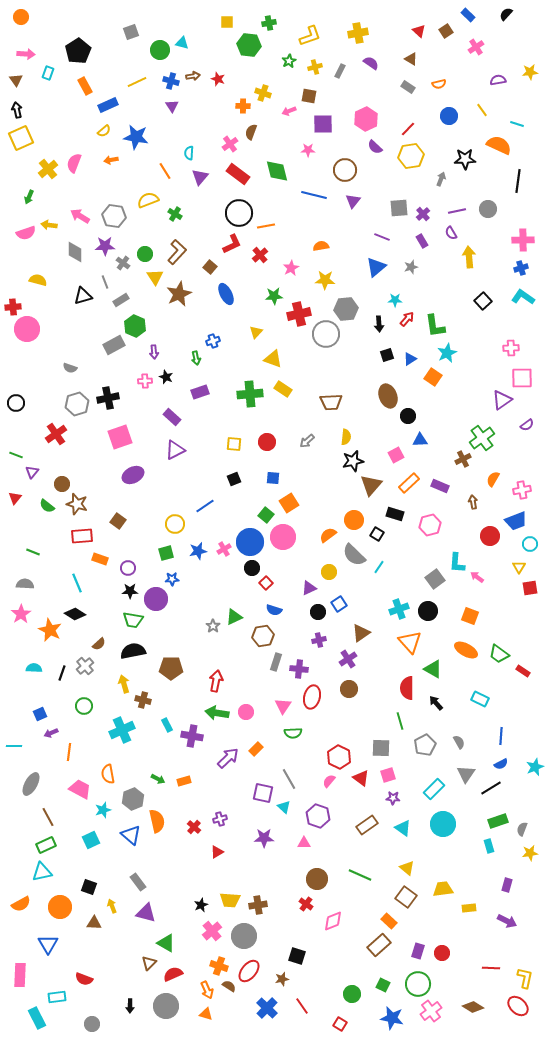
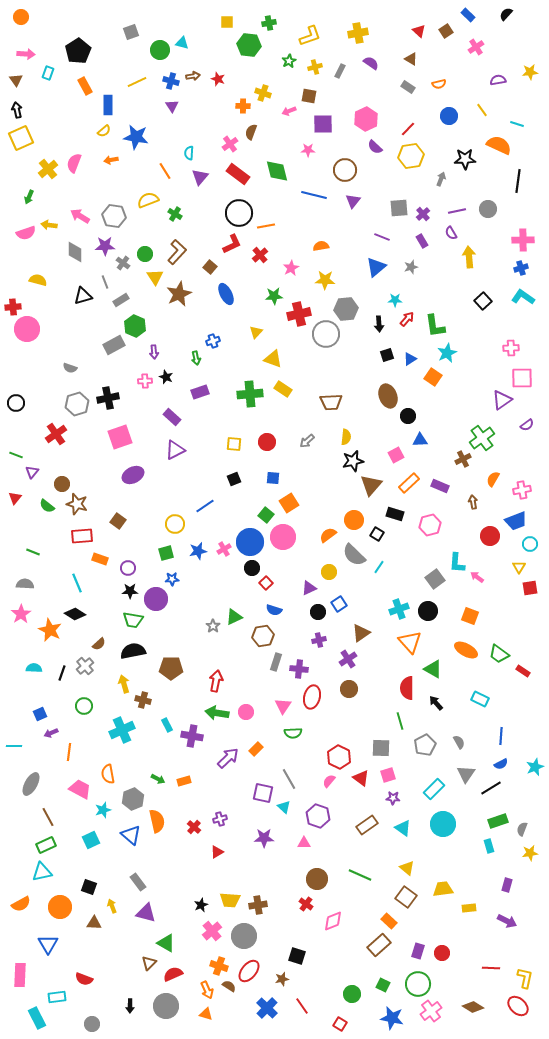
blue rectangle at (108, 105): rotated 66 degrees counterclockwise
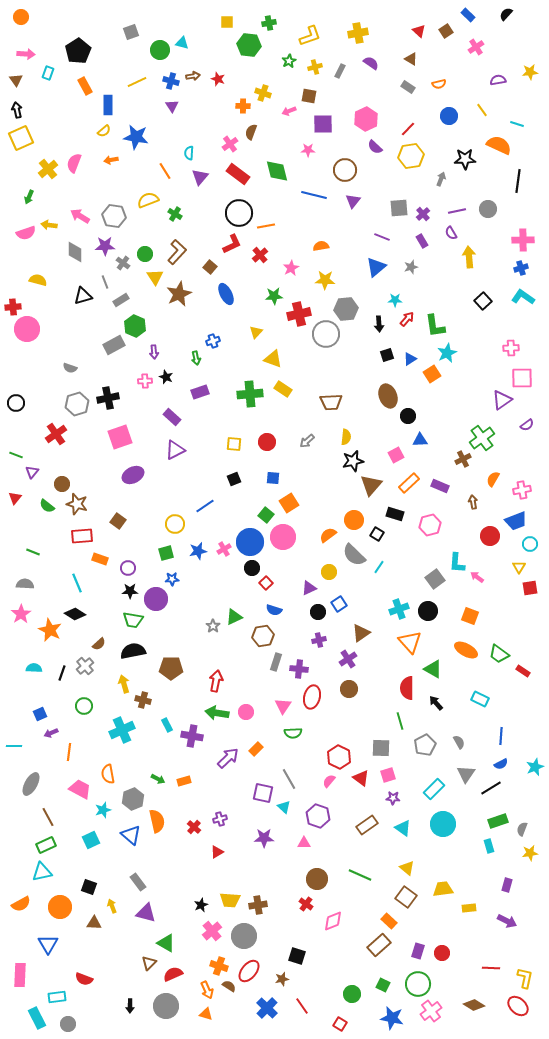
orange square at (433, 377): moved 1 px left, 3 px up; rotated 24 degrees clockwise
brown diamond at (473, 1007): moved 1 px right, 2 px up
gray circle at (92, 1024): moved 24 px left
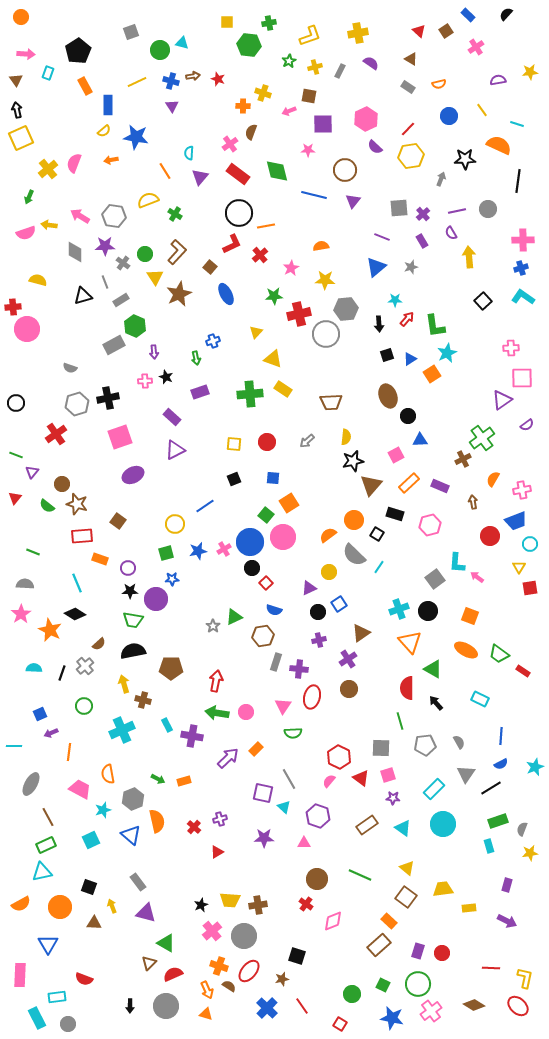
gray pentagon at (425, 745): rotated 20 degrees clockwise
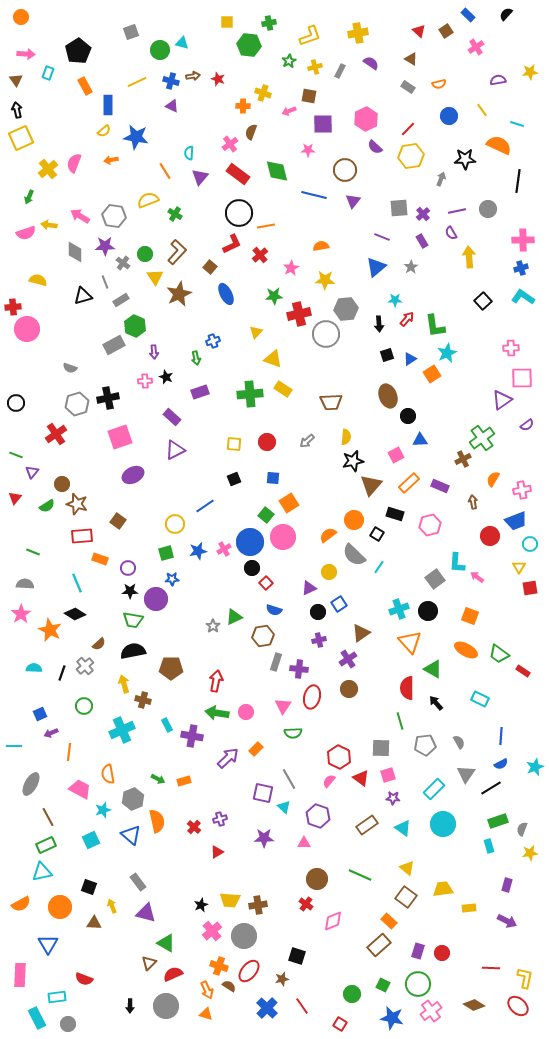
purple triangle at (172, 106): rotated 32 degrees counterclockwise
gray star at (411, 267): rotated 16 degrees counterclockwise
green semicircle at (47, 506): rotated 70 degrees counterclockwise
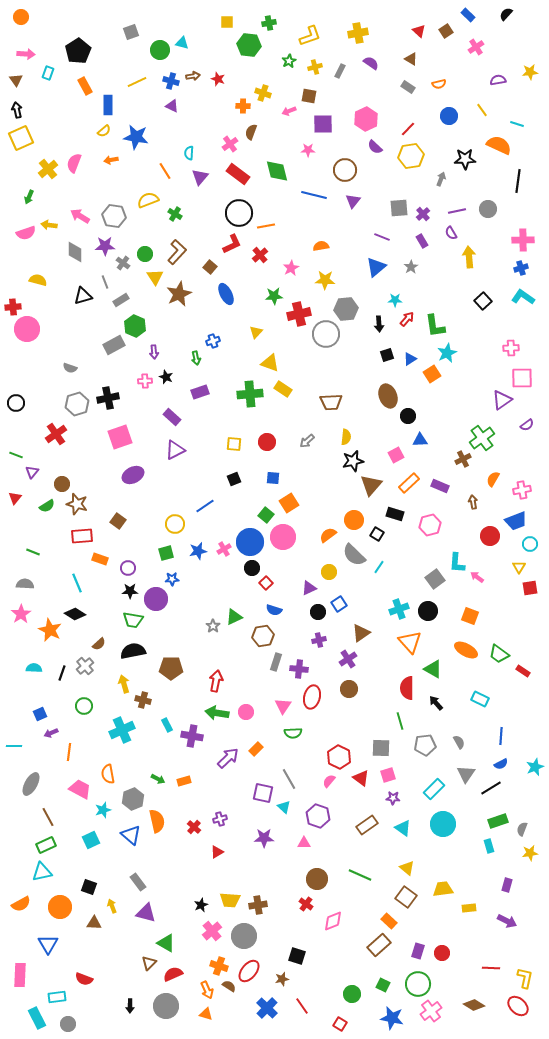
yellow triangle at (273, 359): moved 3 px left, 4 px down
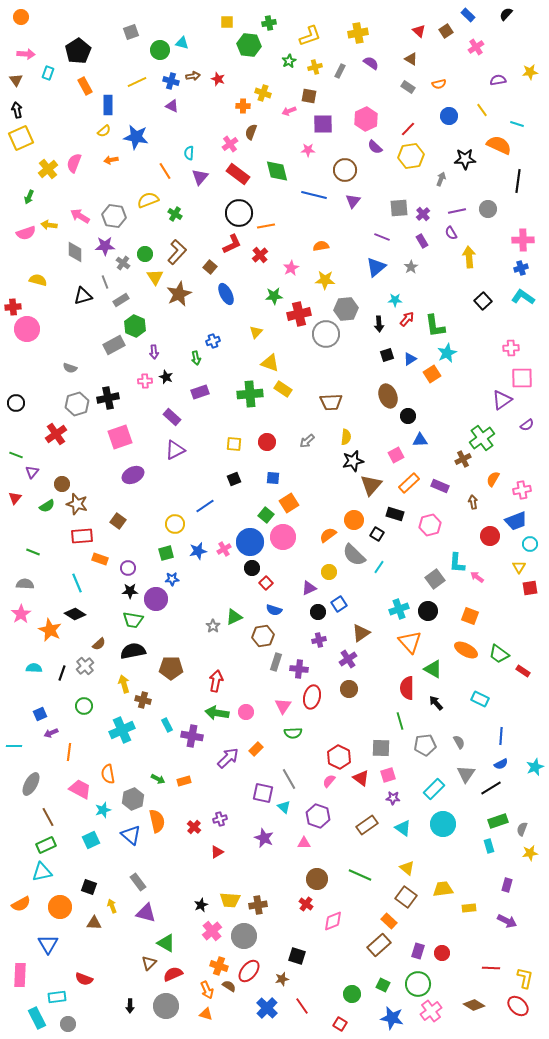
purple star at (264, 838): rotated 24 degrees clockwise
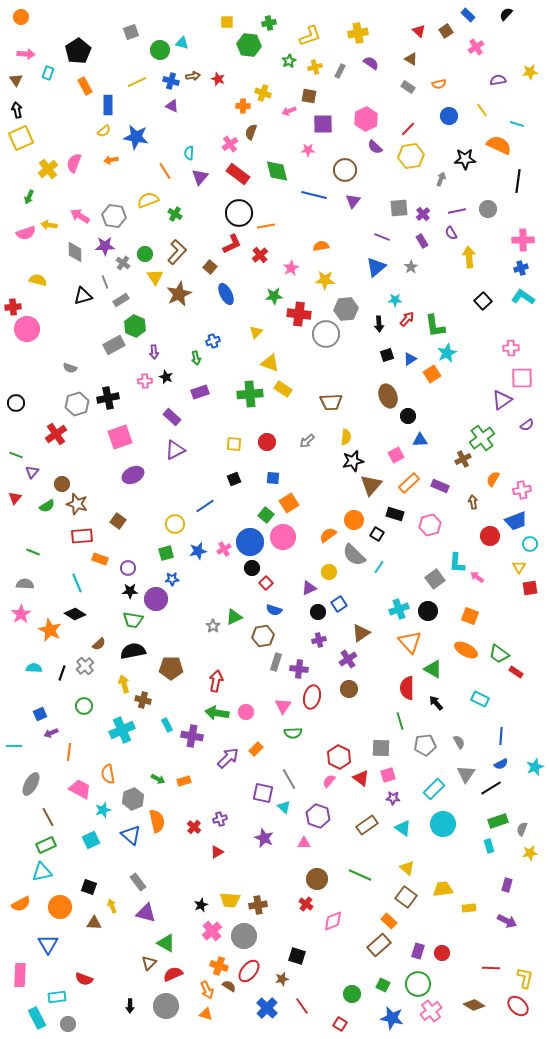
red cross at (299, 314): rotated 20 degrees clockwise
red rectangle at (523, 671): moved 7 px left, 1 px down
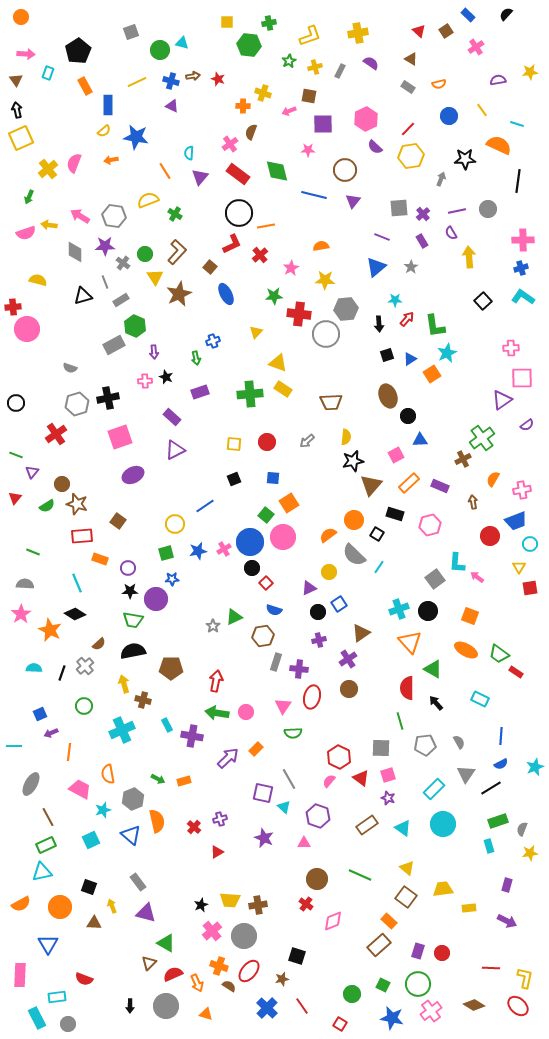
yellow triangle at (270, 363): moved 8 px right
purple star at (393, 798): moved 5 px left; rotated 16 degrees clockwise
orange arrow at (207, 990): moved 10 px left, 7 px up
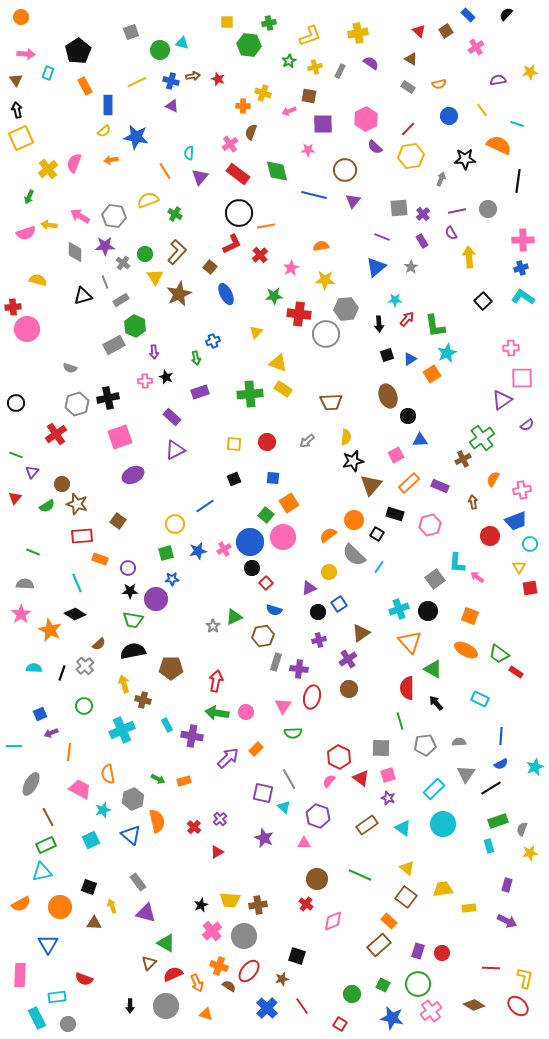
gray semicircle at (459, 742): rotated 64 degrees counterclockwise
purple cross at (220, 819): rotated 24 degrees counterclockwise
